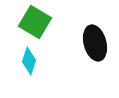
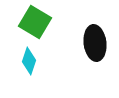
black ellipse: rotated 8 degrees clockwise
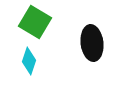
black ellipse: moved 3 px left
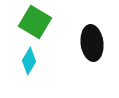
cyan diamond: rotated 12 degrees clockwise
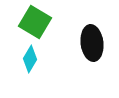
cyan diamond: moved 1 px right, 2 px up
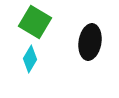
black ellipse: moved 2 px left, 1 px up; rotated 16 degrees clockwise
